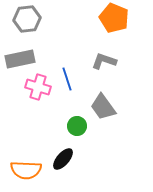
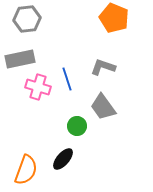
gray L-shape: moved 1 px left, 6 px down
orange semicircle: rotated 72 degrees counterclockwise
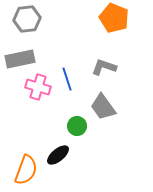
gray L-shape: moved 1 px right
black ellipse: moved 5 px left, 4 px up; rotated 10 degrees clockwise
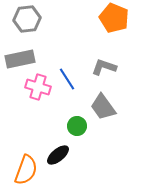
blue line: rotated 15 degrees counterclockwise
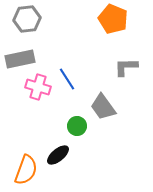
orange pentagon: moved 1 px left, 1 px down
gray L-shape: moved 22 px right; rotated 20 degrees counterclockwise
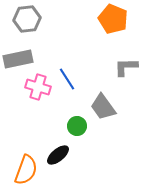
gray rectangle: moved 2 px left
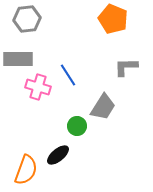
gray rectangle: rotated 12 degrees clockwise
blue line: moved 1 px right, 4 px up
gray trapezoid: rotated 112 degrees counterclockwise
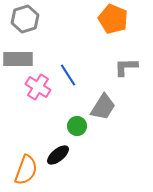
gray hexagon: moved 2 px left; rotated 12 degrees counterclockwise
pink cross: rotated 15 degrees clockwise
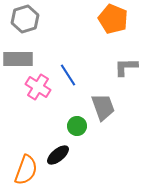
gray trapezoid: rotated 52 degrees counterclockwise
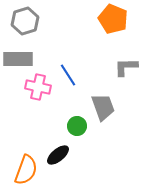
gray hexagon: moved 2 px down
pink cross: rotated 20 degrees counterclockwise
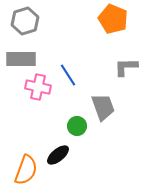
gray rectangle: moved 3 px right
